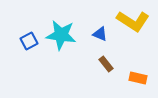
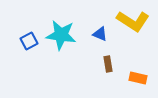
brown rectangle: moved 2 px right; rotated 28 degrees clockwise
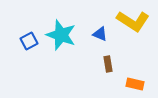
cyan star: rotated 12 degrees clockwise
orange rectangle: moved 3 px left, 6 px down
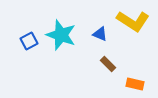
brown rectangle: rotated 35 degrees counterclockwise
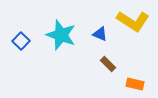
blue square: moved 8 px left; rotated 18 degrees counterclockwise
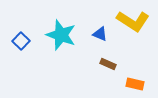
brown rectangle: rotated 21 degrees counterclockwise
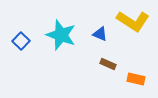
orange rectangle: moved 1 px right, 5 px up
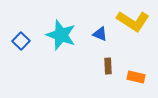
brown rectangle: moved 2 px down; rotated 63 degrees clockwise
orange rectangle: moved 2 px up
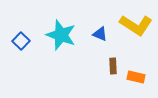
yellow L-shape: moved 3 px right, 4 px down
brown rectangle: moved 5 px right
